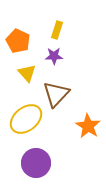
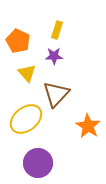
purple circle: moved 2 px right
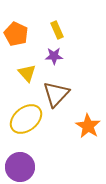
yellow rectangle: rotated 42 degrees counterclockwise
orange pentagon: moved 2 px left, 7 px up
purple circle: moved 18 px left, 4 px down
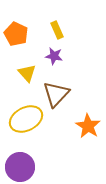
purple star: rotated 12 degrees clockwise
yellow ellipse: rotated 12 degrees clockwise
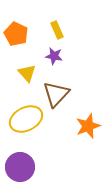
orange star: rotated 20 degrees clockwise
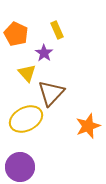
purple star: moved 10 px left, 3 px up; rotated 24 degrees clockwise
brown triangle: moved 5 px left, 1 px up
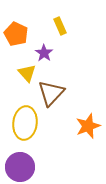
yellow rectangle: moved 3 px right, 4 px up
yellow ellipse: moved 1 px left, 4 px down; rotated 56 degrees counterclockwise
